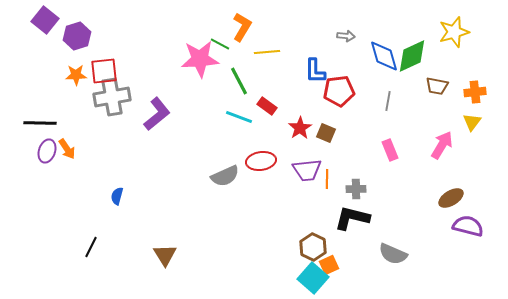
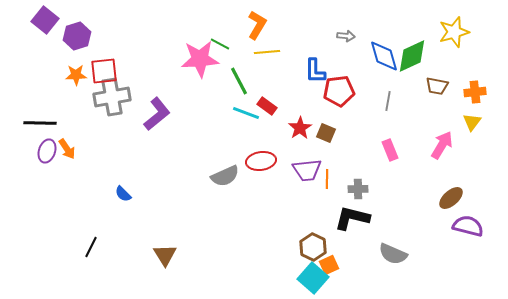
orange L-shape at (242, 27): moved 15 px right, 2 px up
cyan line at (239, 117): moved 7 px right, 4 px up
gray cross at (356, 189): moved 2 px right
blue semicircle at (117, 196): moved 6 px right, 2 px up; rotated 60 degrees counterclockwise
brown ellipse at (451, 198): rotated 10 degrees counterclockwise
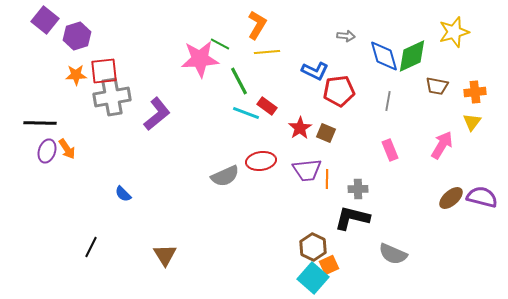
blue L-shape at (315, 71): rotated 64 degrees counterclockwise
purple semicircle at (468, 226): moved 14 px right, 29 px up
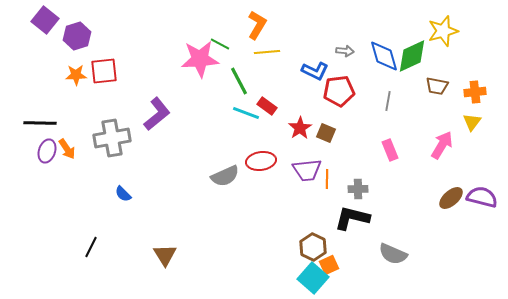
yellow star at (454, 32): moved 11 px left, 1 px up
gray arrow at (346, 36): moved 1 px left, 15 px down
gray cross at (112, 97): moved 41 px down
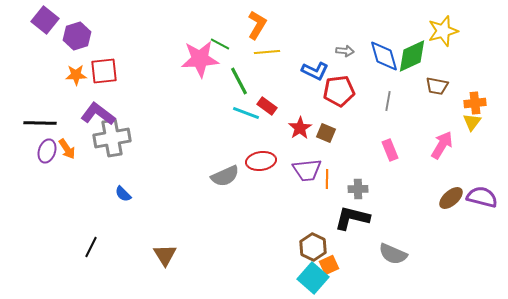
orange cross at (475, 92): moved 11 px down
purple L-shape at (157, 114): moved 59 px left; rotated 104 degrees counterclockwise
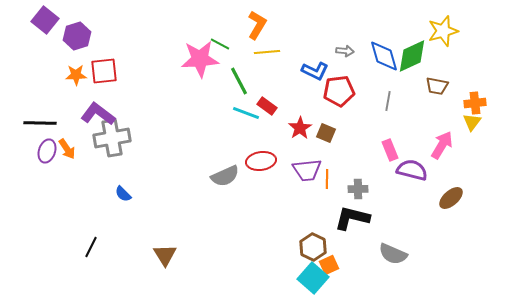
purple semicircle at (482, 197): moved 70 px left, 27 px up
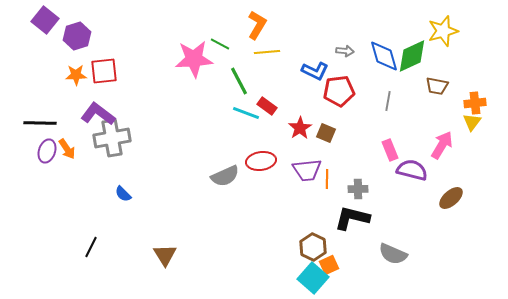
pink star at (200, 59): moved 6 px left
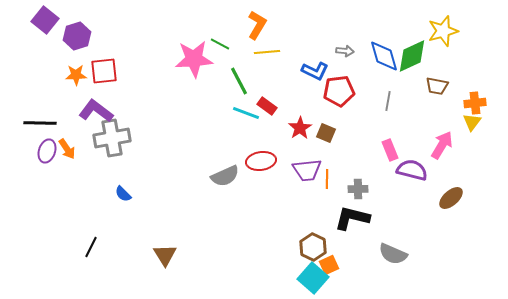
purple L-shape at (98, 114): moved 2 px left, 3 px up
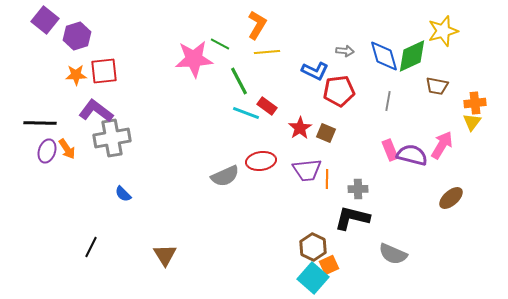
purple semicircle at (412, 170): moved 15 px up
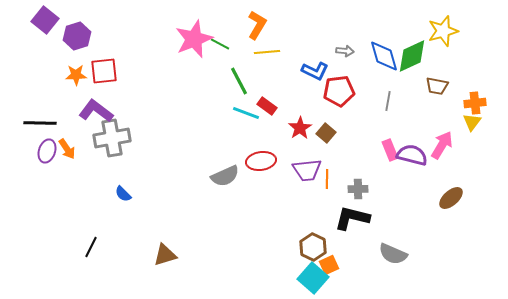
pink star at (194, 59): moved 20 px up; rotated 18 degrees counterclockwise
brown square at (326, 133): rotated 18 degrees clockwise
brown triangle at (165, 255): rotated 45 degrees clockwise
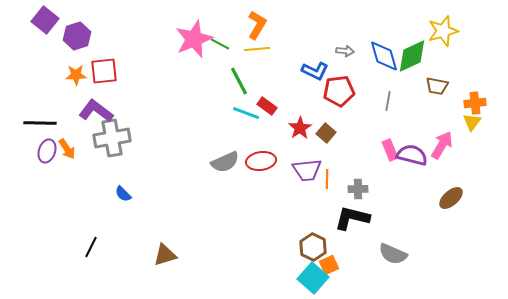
yellow line at (267, 52): moved 10 px left, 3 px up
gray semicircle at (225, 176): moved 14 px up
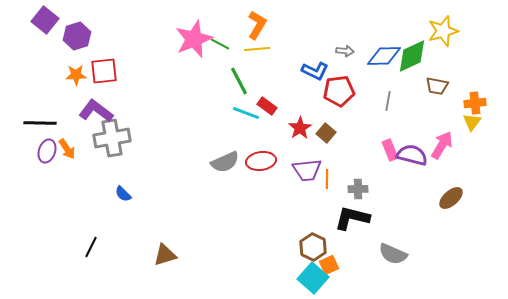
blue diamond at (384, 56): rotated 76 degrees counterclockwise
